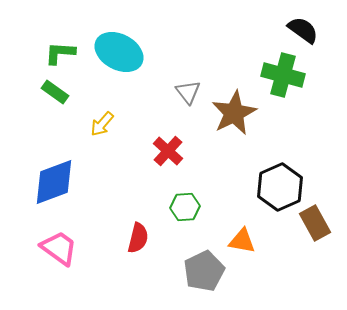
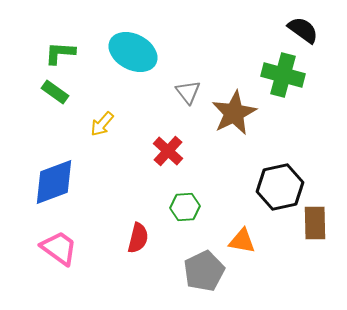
cyan ellipse: moved 14 px right
black hexagon: rotated 12 degrees clockwise
brown rectangle: rotated 28 degrees clockwise
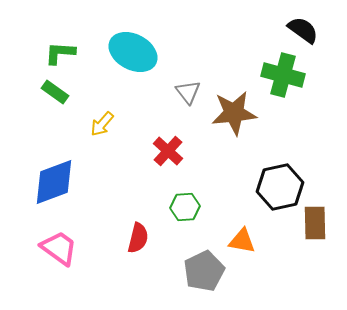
brown star: rotated 21 degrees clockwise
